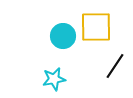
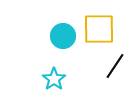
yellow square: moved 3 px right, 2 px down
cyan star: rotated 25 degrees counterclockwise
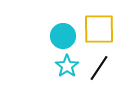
black line: moved 16 px left, 2 px down
cyan star: moved 13 px right, 13 px up
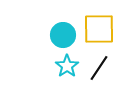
cyan circle: moved 1 px up
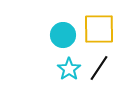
cyan star: moved 2 px right, 3 px down
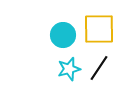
cyan star: rotated 20 degrees clockwise
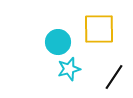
cyan circle: moved 5 px left, 7 px down
black line: moved 15 px right, 9 px down
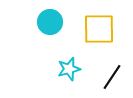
cyan circle: moved 8 px left, 20 px up
black line: moved 2 px left
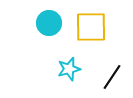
cyan circle: moved 1 px left, 1 px down
yellow square: moved 8 px left, 2 px up
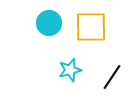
cyan star: moved 1 px right, 1 px down
